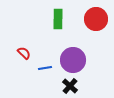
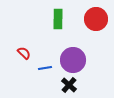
black cross: moved 1 px left, 1 px up
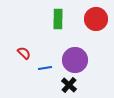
purple circle: moved 2 px right
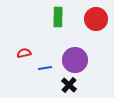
green rectangle: moved 2 px up
red semicircle: rotated 56 degrees counterclockwise
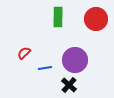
red semicircle: rotated 32 degrees counterclockwise
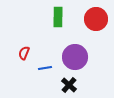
red semicircle: rotated 24 degrees counterclockwise
purple circle: moved 3 px up
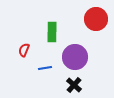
green rectangle: moved 6 px left, 15 px down
red semicircle: moved 3 px up
black cross: moved 5 px right
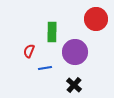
red semicircle: moved 5 px right, 1 px down
purple circle: moved 5 px up
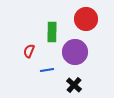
red circle: moved 10 px left
blue line: moved 2 px right, 2 px down
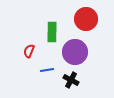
black cross: moved 3 px left, 5 px up; rotated 14 degrees counterclockwise
